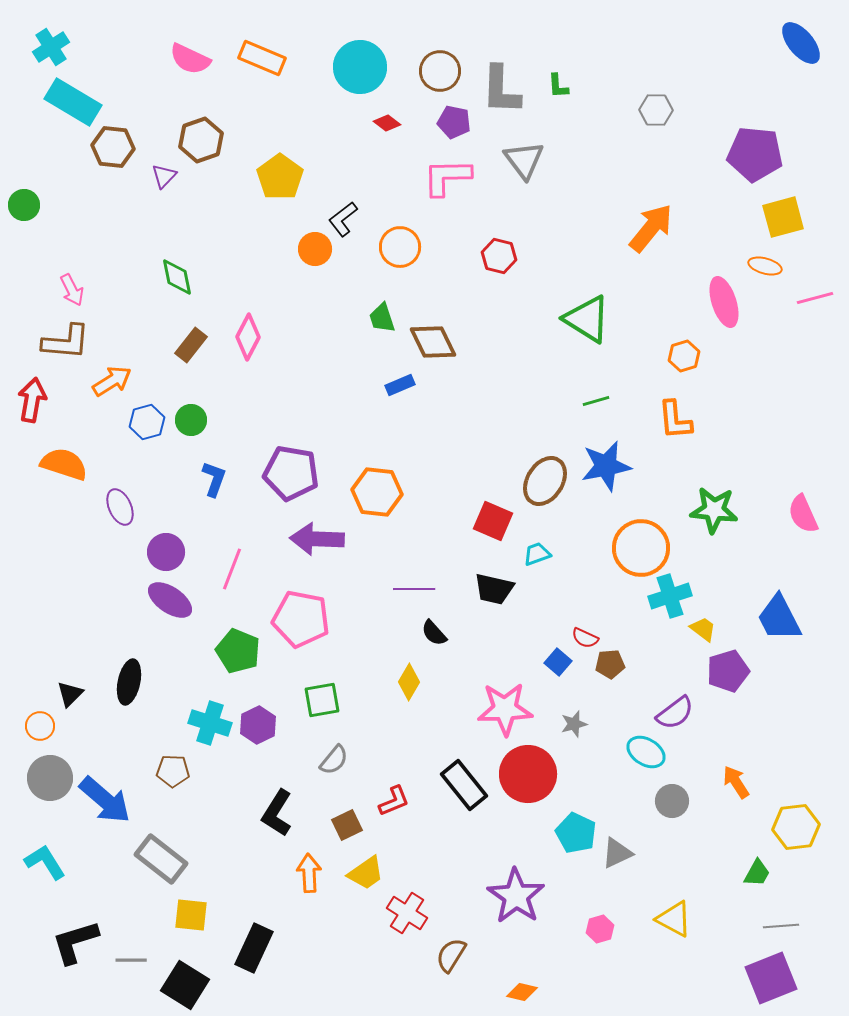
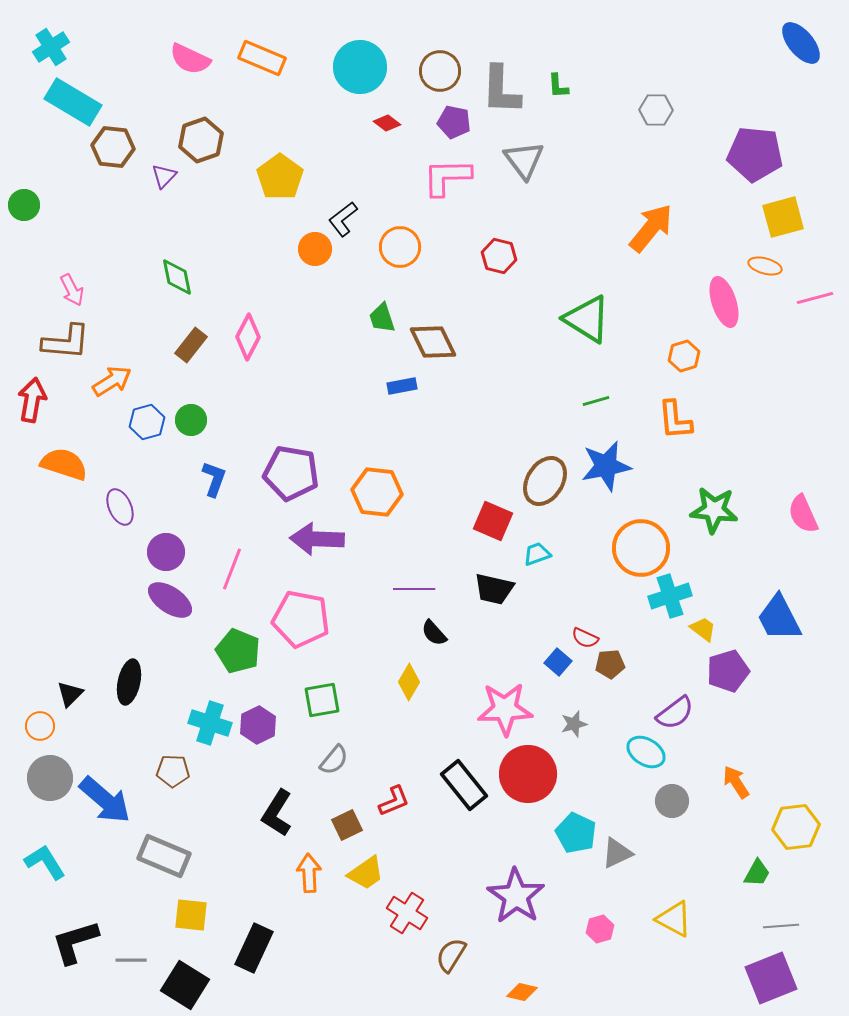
blue rectangle at (400, 385): moved 2 px right, 1 px down; rotated 12 degrees clockwise
gray rectangle at (161, 859): moved 3 px right, 3 px up; rotated 15 degrees counterclockwise
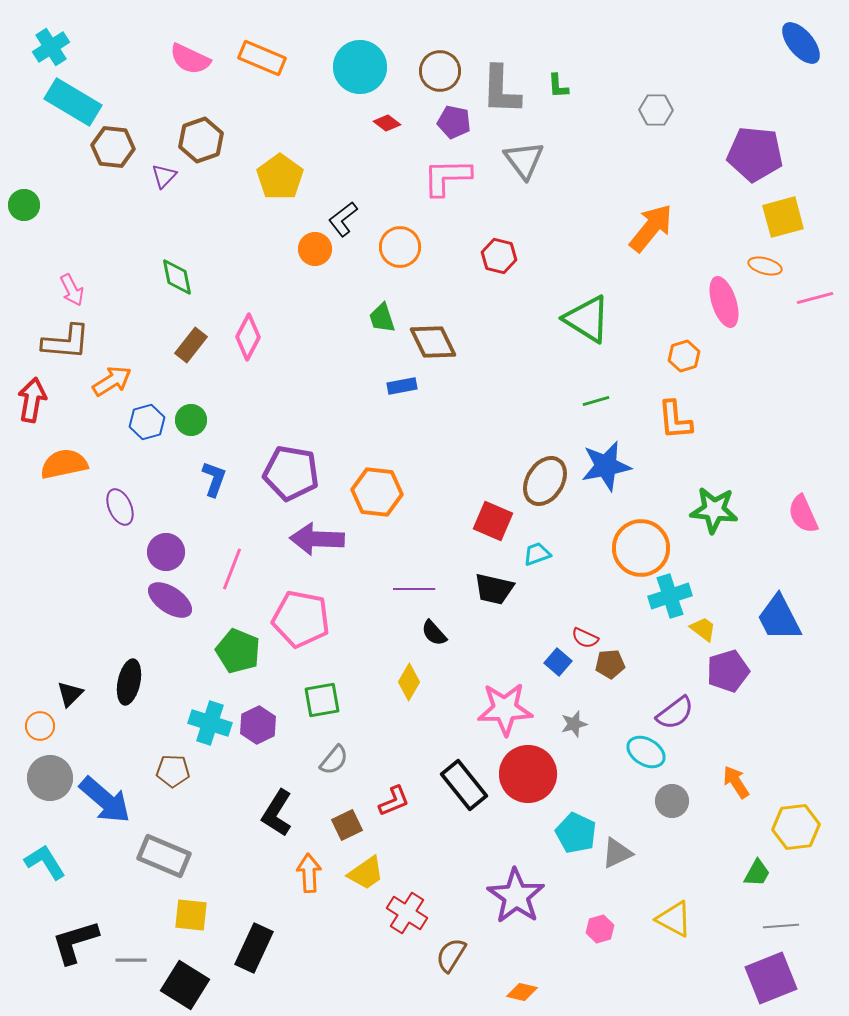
orange semicircle at (64, 464): rotated 30 degrees counterclockwise
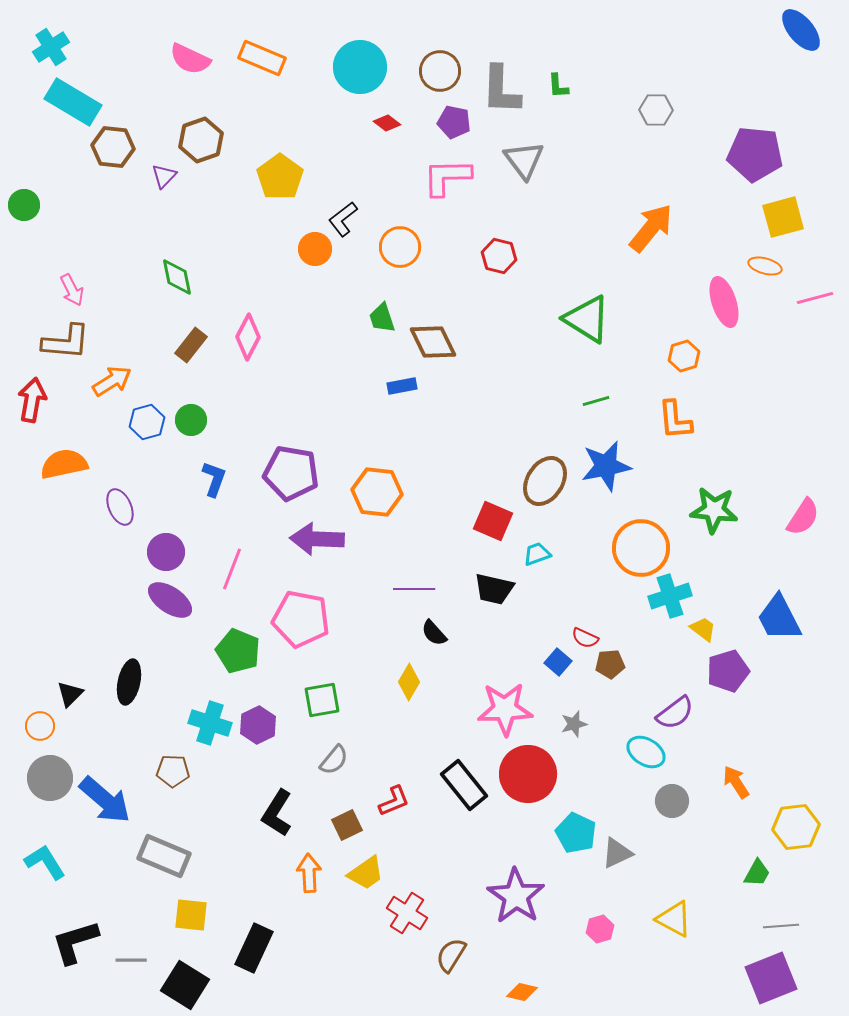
blue ellipse at (801, 43): moved 13 px up
pink semicircle at (803, 514): moved 3 px down; rotated 123 degrees counterclockwise
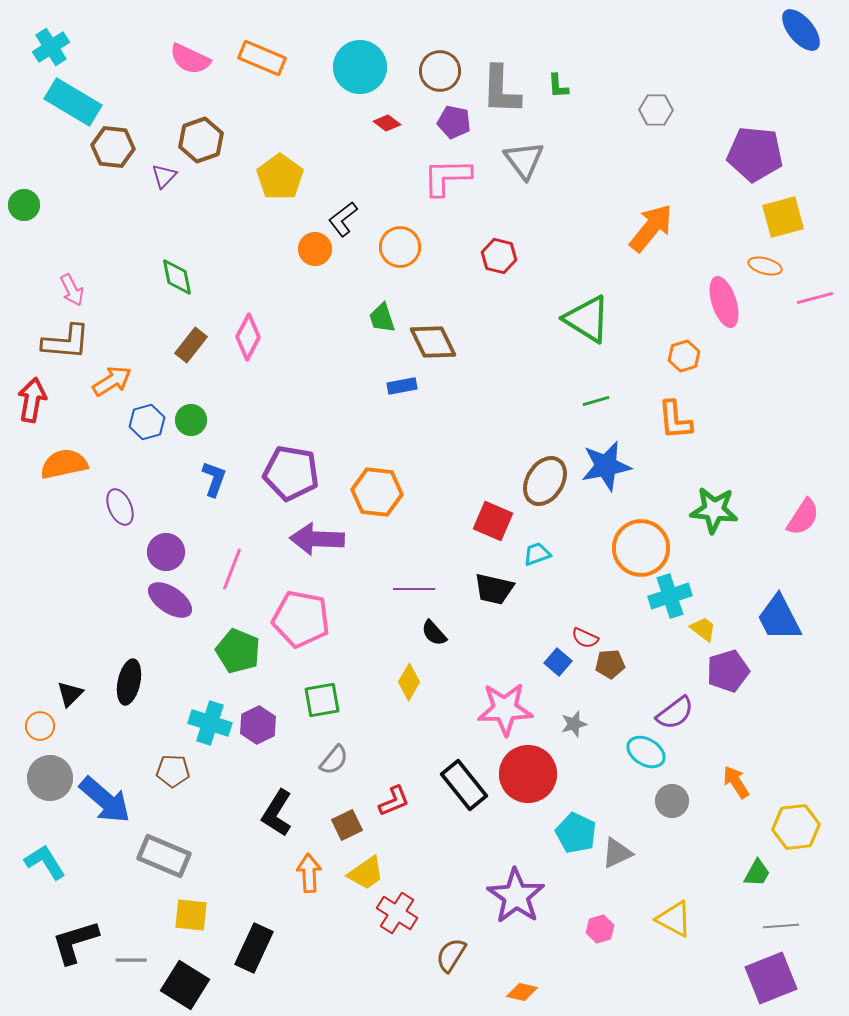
red cross at (407, 913): moved 10 px left
